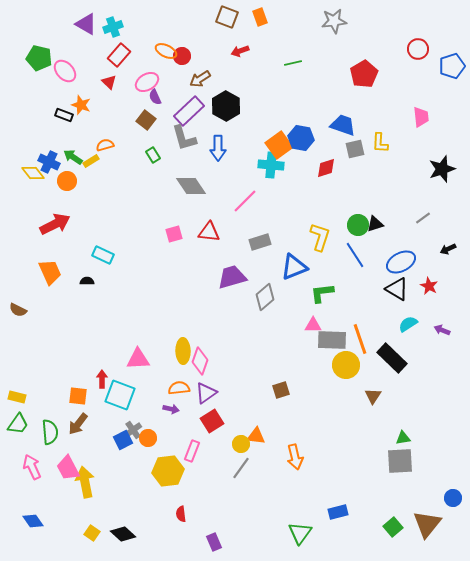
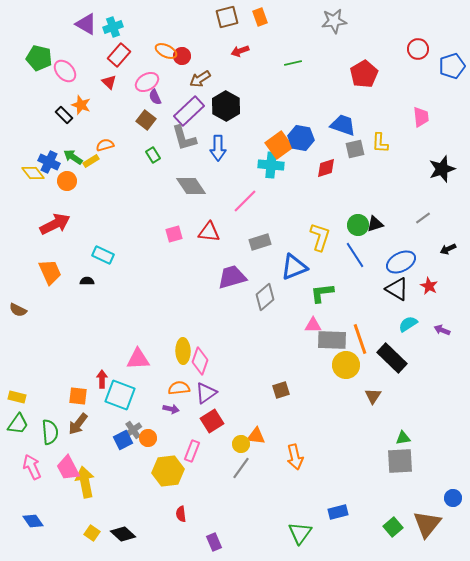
brown square at (227, 17): rotated 35 degrees counterclockwise
black rectangle at (64, 115): rotated 24 degrees clockwise
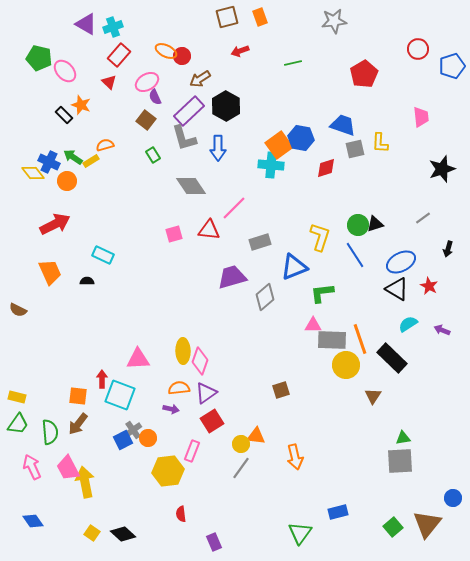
pink line at (245, 201): moved 11 px left, 7 px down
red triangle at (209, 232): moved 2 px up
black arrow at (448, 249): rotated 49 degrees counterclockwise
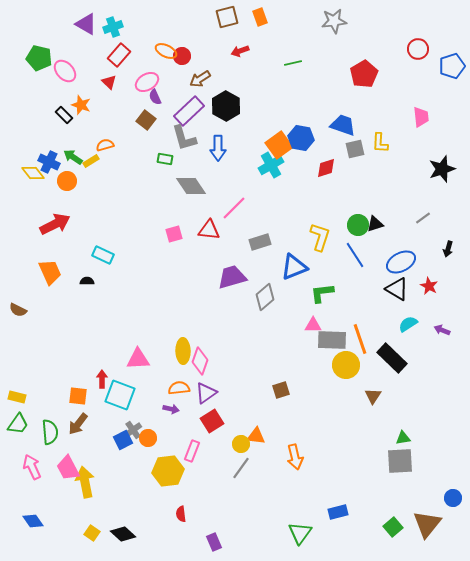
green rectangle at (153, 155): moved 12 px right, 4 px down; rotated 49 degrees counterclockwise
cyan cross at (271, 165): rotated 35 degrees counterclockwise
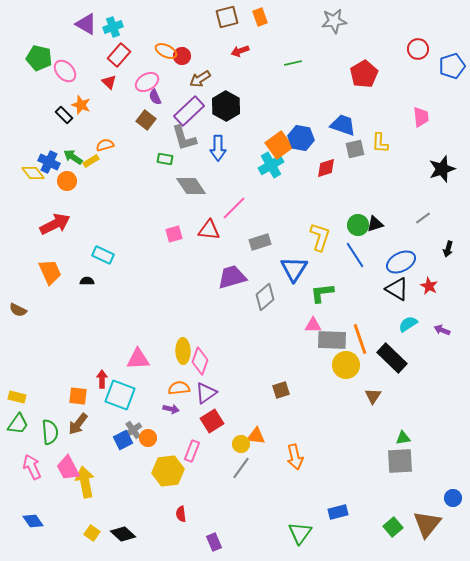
blue triangle at (294, 267): moved 2 px down; rotated 36 degrees counterclockwise
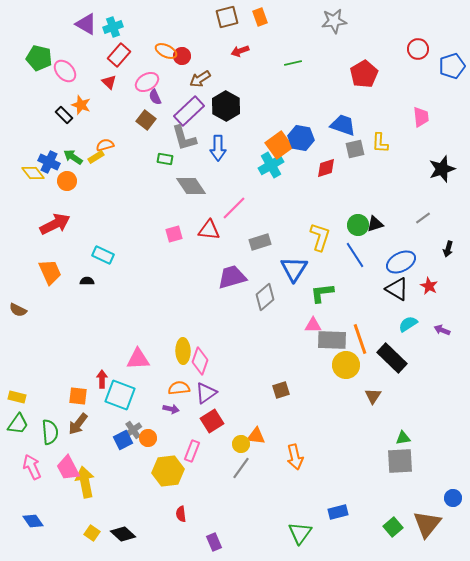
yellow rectangle at (91, 161): moved 5 px right, 4 px up
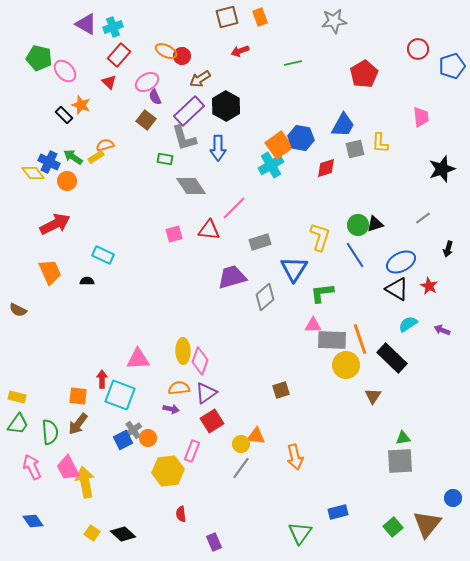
blue trapezoid at (343, 125): rotated 100 degrees clockwise
